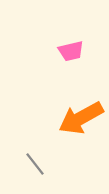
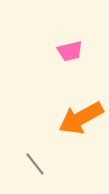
pink trapezoid: moved 1 px left
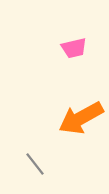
pink trapezoid: moved 4 px right, 3 px up
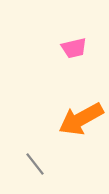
orange arrow: moved 1 px down
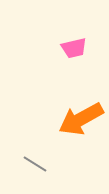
gray line: rotated 20 degrees counterclockwise
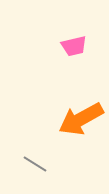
pink trapezoid: moved 2 px up
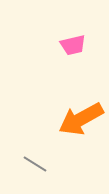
pink trapezoid: moved 1 px left, 1 px up
